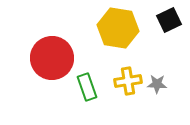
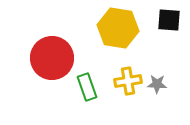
black square: rotated 30 degrees clockwise
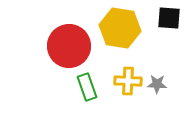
black square: moved 2 px up
yellow hexagon: moved 2 px right
red circle: moved 17 px right, 12 px up
yellow cross: rotated 12 degrees clockwise
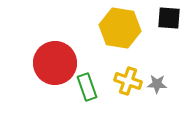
red circle: moved 14 px left, 17 px down
yellow cross: rotated 16 degrees clockwise
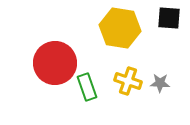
gray star: moved 3 px right, 1 px up
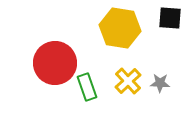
black square: moved 1 px right
yellow cross: rotated 28 degrees clockwise
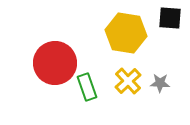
yellow hexagon: moved 6 px right, 5 px down
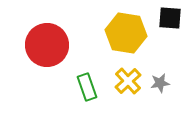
red circle: moved 8 px left, 18 px up
gray star: rotated 12 degrees counterclockwise
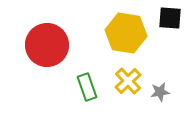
gray star: moved 9 px down
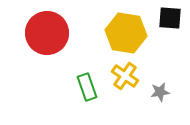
red circle: moved 12 px up
yellow cross: moved 3 px left, 5 px up; rotated 12 degrees counterclockwise
